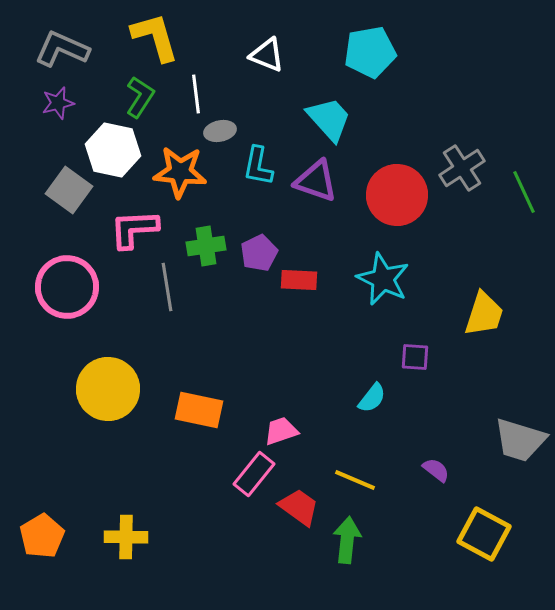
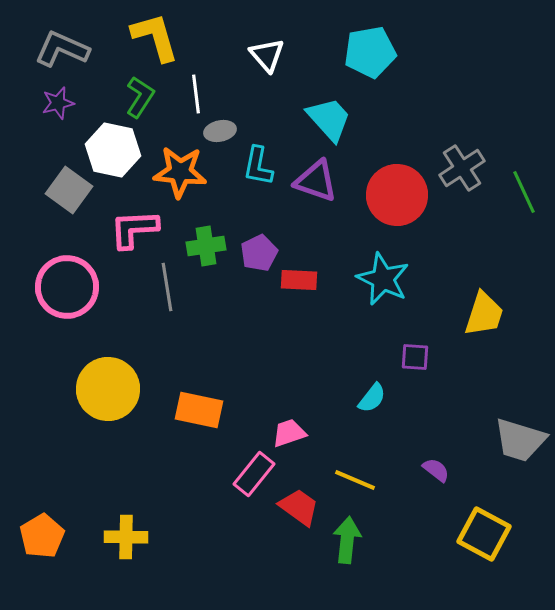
white triangle: rotated 27 degrees clockwise
pink trapezoid: moved 8 px right, 2 px down
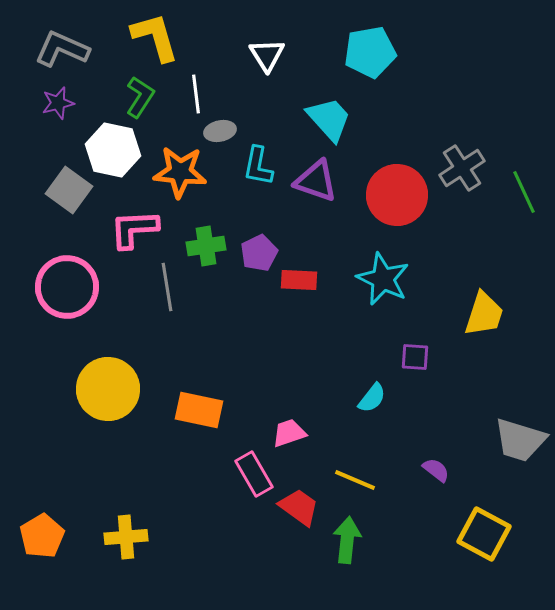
white triangle: rotated 9 degrees clockwise
pink rectangle: rotated 69 degrees counterclockwise
yellow cross: rotated 6 degrees counterclockwise
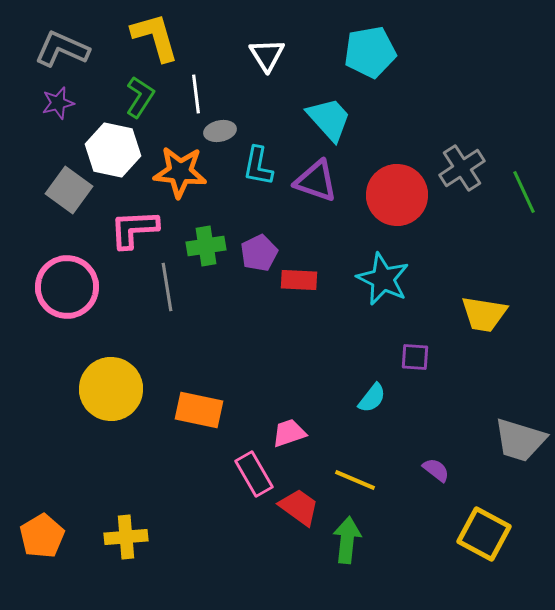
yellow trapezoid: rotated 81 degrees clockwise
yellow circle: moved 3 px right
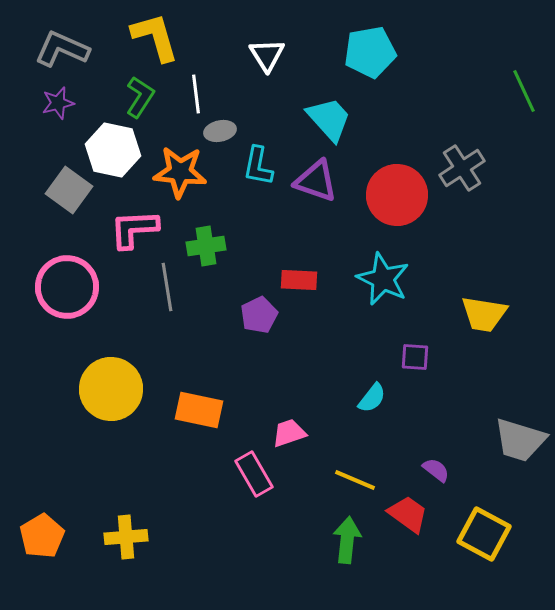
green line: moved 101 px up
purple pentagon: moved 62 px down
red trapezoid: moved 109 px right, 7 px down
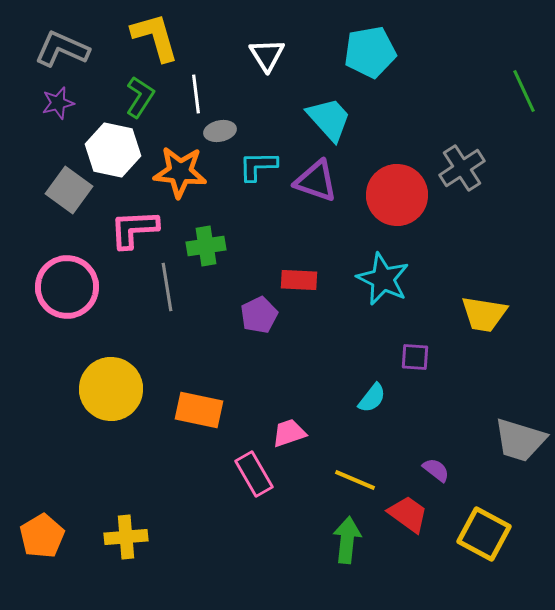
cyan L-shape: rotated 78 degrees clockwise
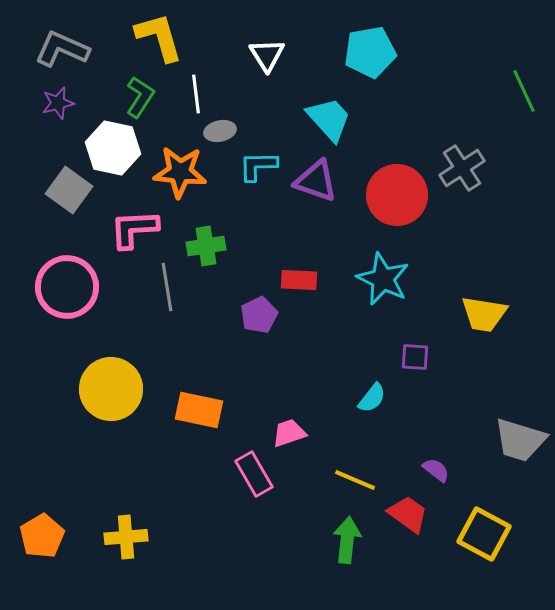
yellow L-shape: moved 4 px right
white hexagon: moved 2 px up
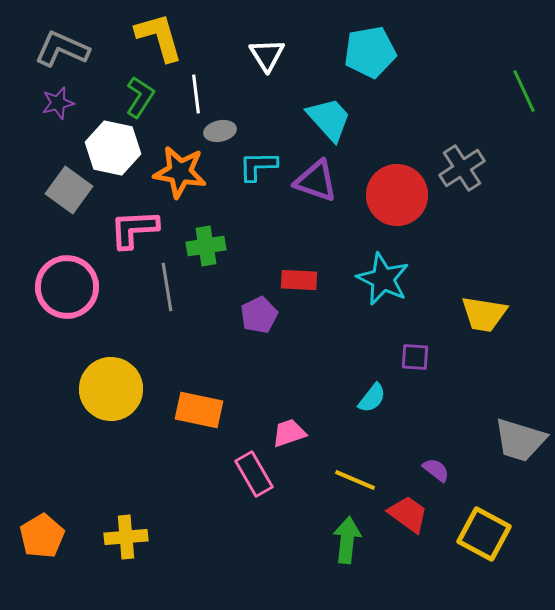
orange star: rotated 4 degrees clockwise
